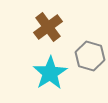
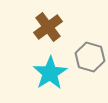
gray hexagon: moved 1 px down
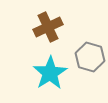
brown cross: rotated 12 degrees clockwise
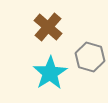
brown cross: rotated 24 degrees counterclockwise
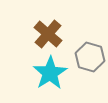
brown cross: moved 7 px down
